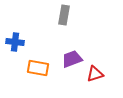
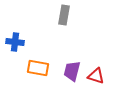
purple trapezoid: moved 12 px down; rotated 55 degrees counterclockwise
red triangle: moved 1 px right, 2 px down; rotated 36 degrees clockwise
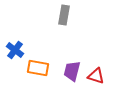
blue cross: moved 8 px down; rotated 30 degrees clockwise
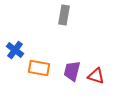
orange rectangle: moved 1 px right
